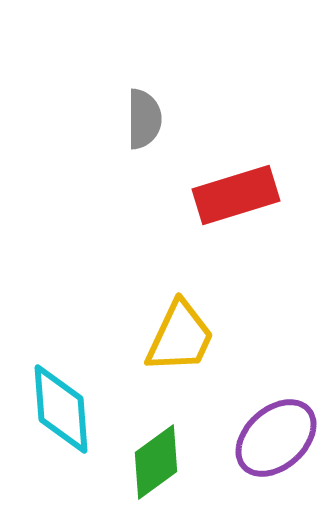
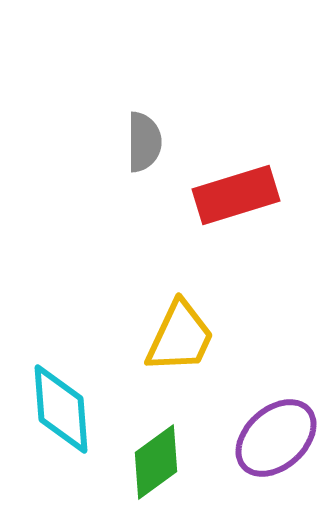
gray semicircle: moved 23 px down
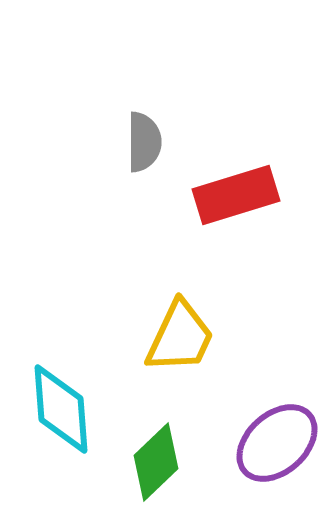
purple ellipse: moved 1 px right, 5 px down
green diamond: rotated 8 degrees counterclockwise
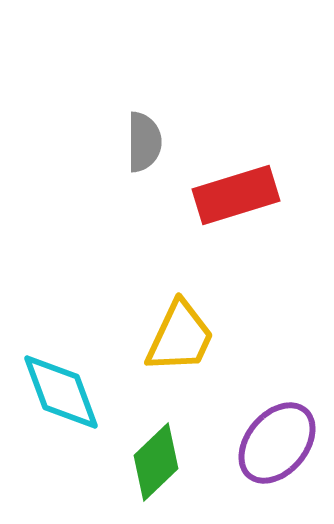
cyan diamond: moved 17 px up; rotated 16 degrees counterclockwise
purple ellipse: rotated 8 degrees counterclockwise
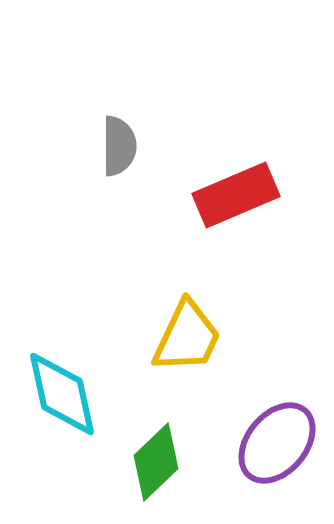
gray semicircle: moved 25 px left, 4 px down
red rectangle: rotated 6 degrees counterclockwise
yellow trapezoid: moved 7 px right
cyan diamond: moved 1 px right, 2 px down; rotated 8 degrees clockwise
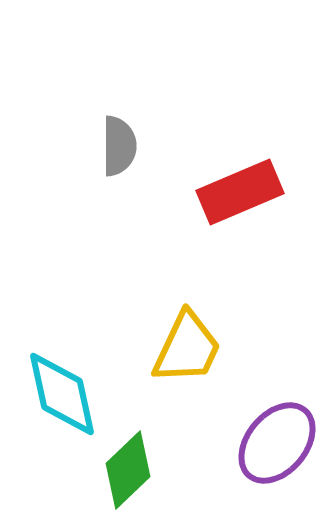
red rectangle: moved 4 px right, 3 px up
yellow trapezoid: moved 11 px down
green diamond: moved 28 px left, 8 px down
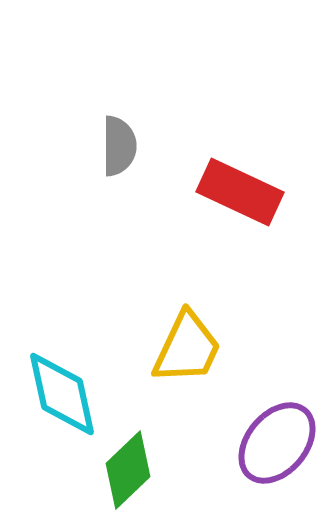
red rectangle: rotated 48 degrees clockwise
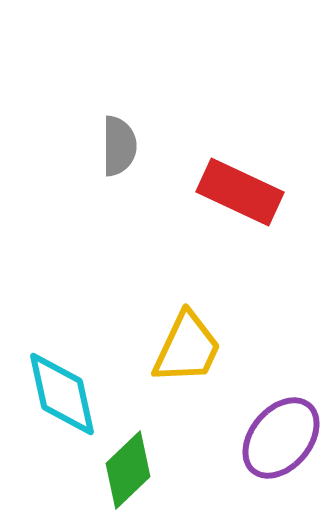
purple ellipse: moved 4 px right, 5 px up
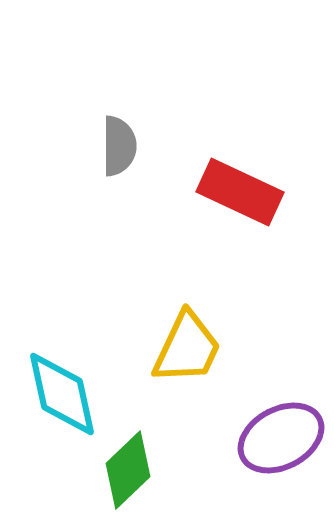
purple ellipse: rotated 22 degrees clockwise
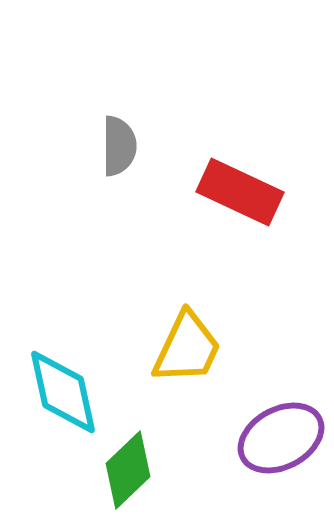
cyan diamond: moved 1 px right, 2 px up
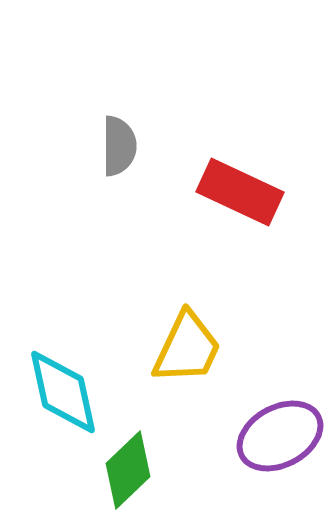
purple ellipse: moved 1 px left, 2 px up
